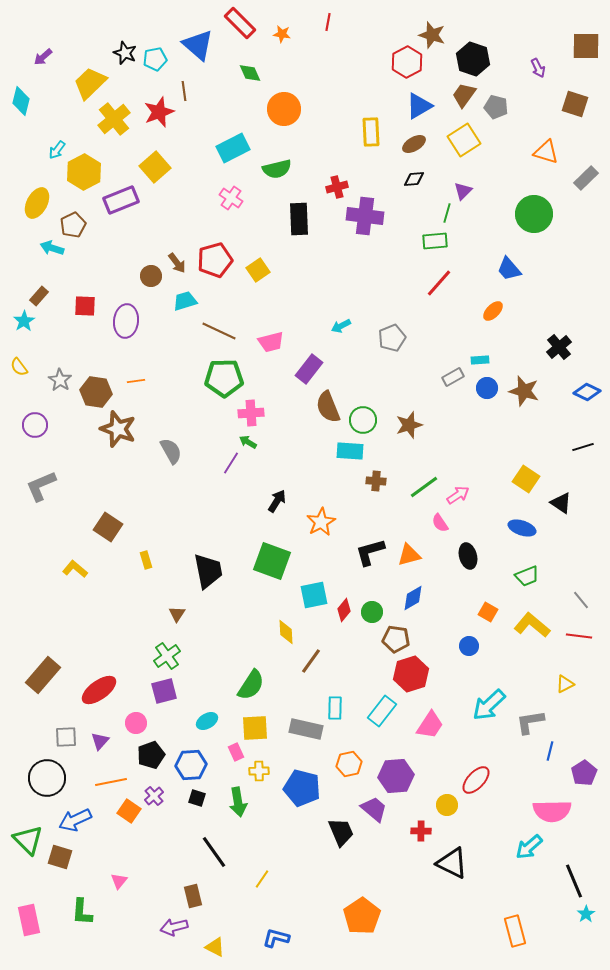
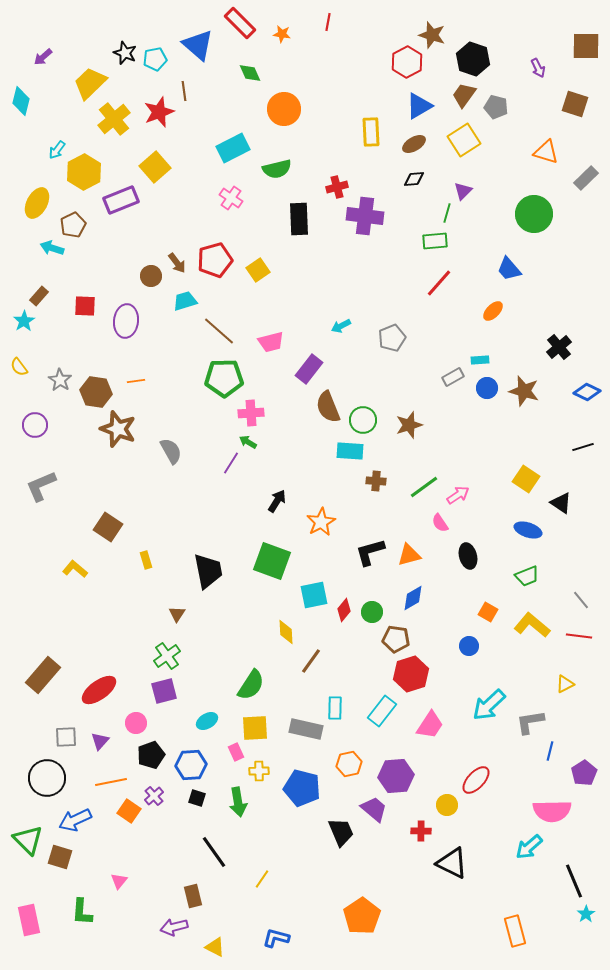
brown line at (219, 331): rotated 16 degrees clockwise
blue ellipse at (522, 528): moved 6 px right, 2 px down
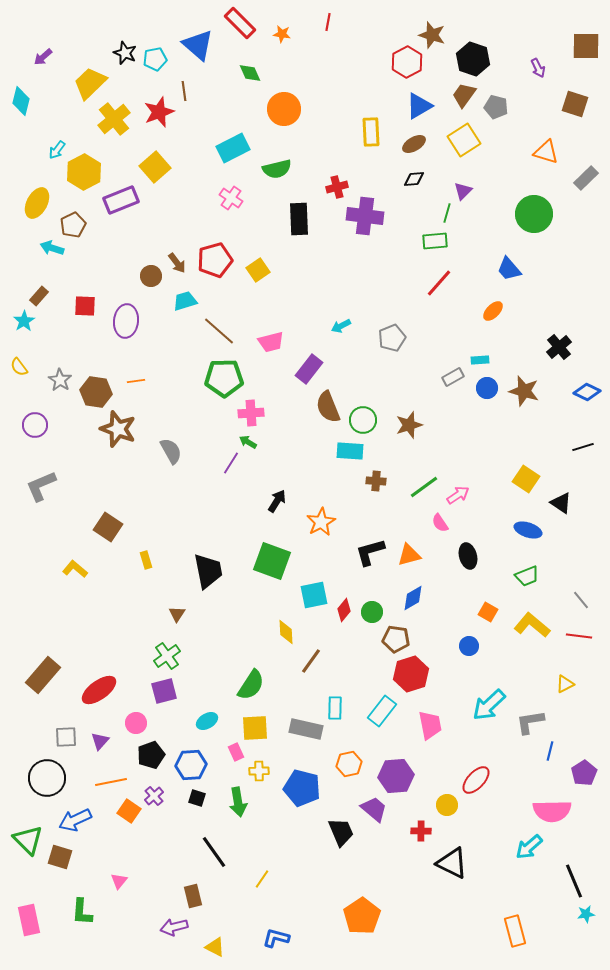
pink trapezoid at (430, 725): rotated 44 degrees counterclockwise
cyan star at (586, 914): rotated 24 degrees clockwise
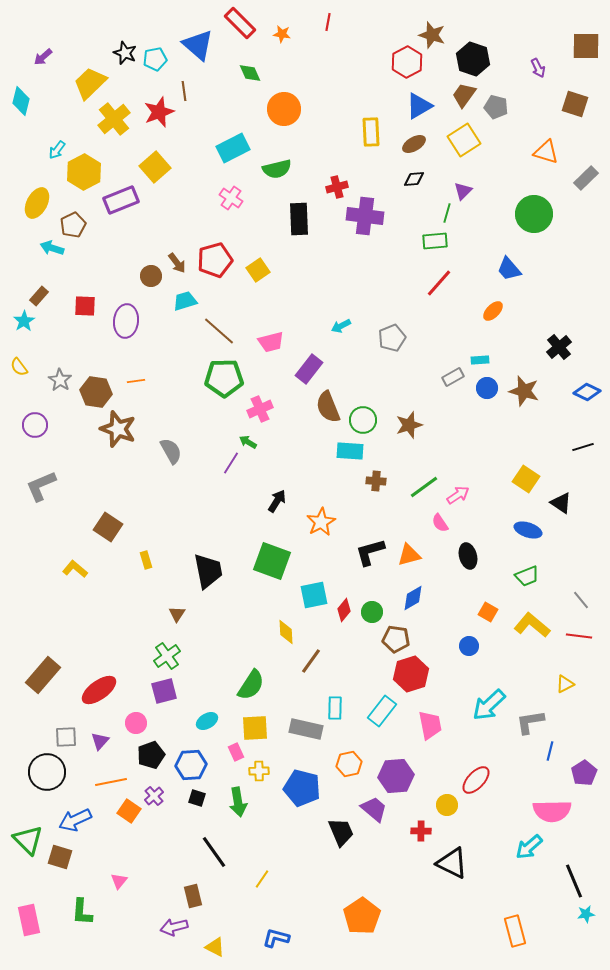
pink cross at (251, 413): moved 9 px right, 4 px up; rotated 20 degrees counterclockwise
black circle at (47, 778): moved 6 px up
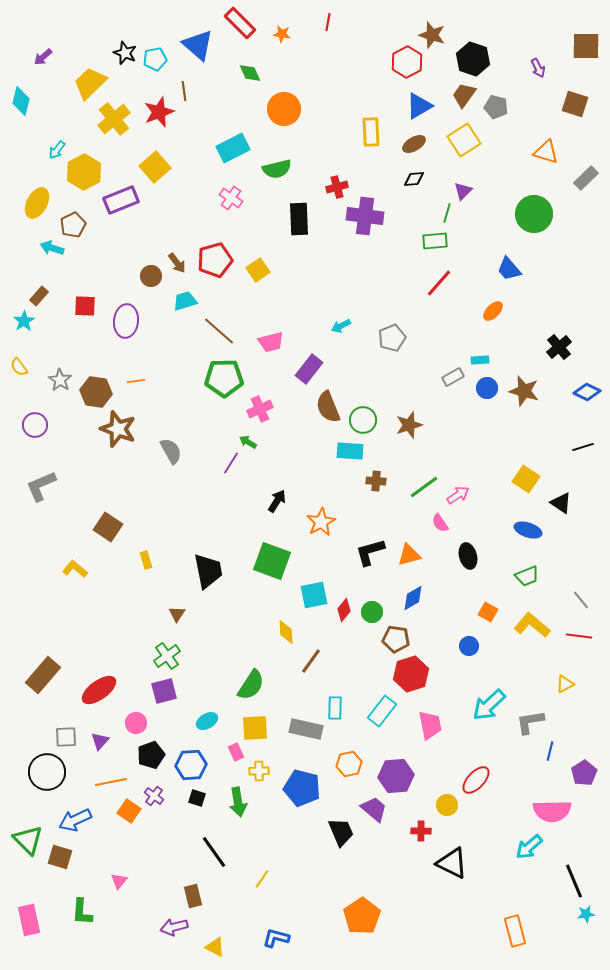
purple cross at (154, 796): rotated 12 degrees counterclockwise
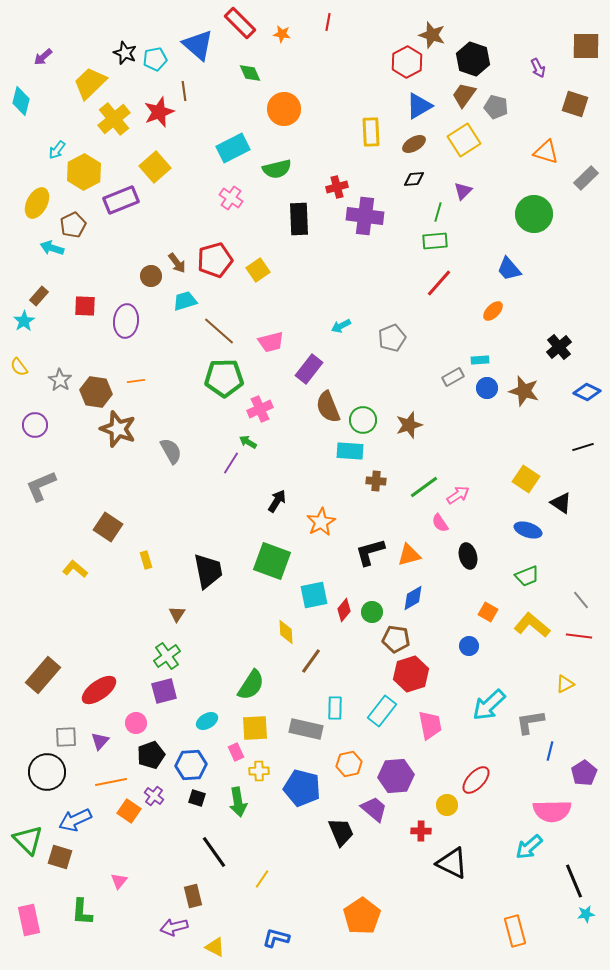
green line at (447, 213): moved 9 px left, 1 px up
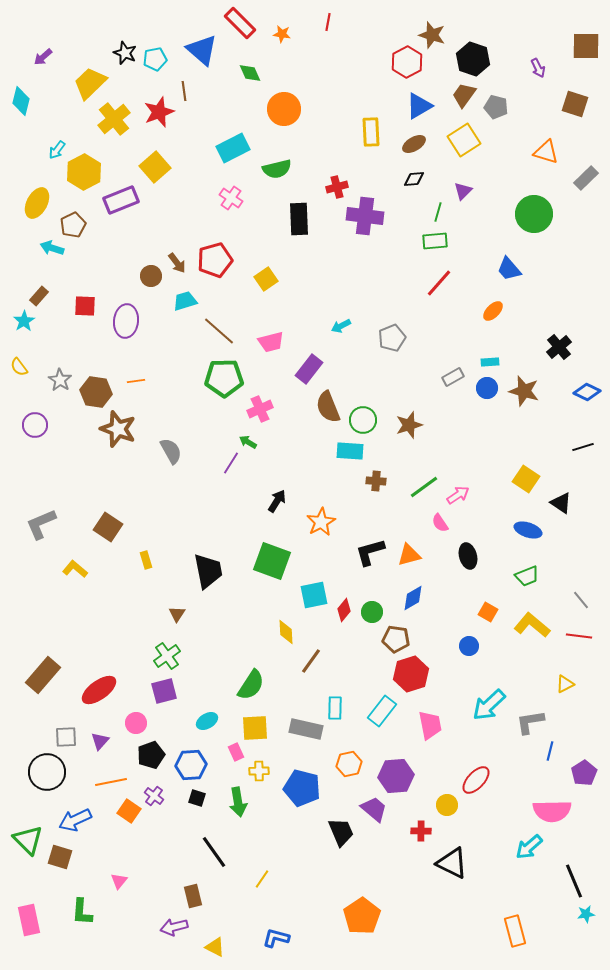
blue triangle at (198, 45): moved 4 px right, 5 px down
yellow square at (258, 270): moved 8 px right, 9 px down
cyan rectangle at (480, 360): moved 10 px right, 2 px down
gray L-shape at (41, 486): moved 38 px down
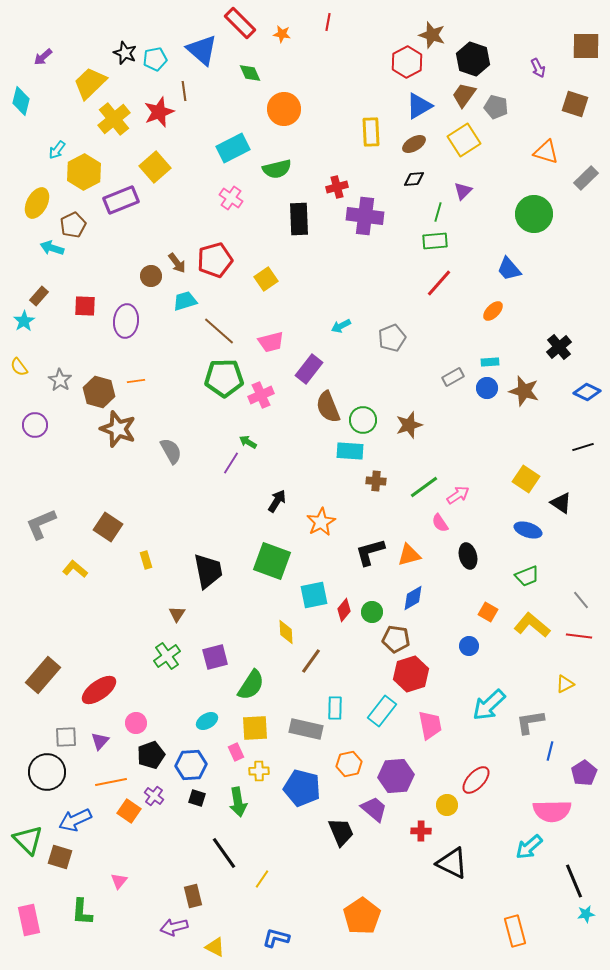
brown hexagon at (96, 392): moved 3 px right; rotated 8 degrees clockwise
pink cross at (260, 409): moved 1 px right, 14 px up
purple square at (164, 691): moved 51 px right, 34 px up
black line at (214, 852): moved 10 px right, 1 px down
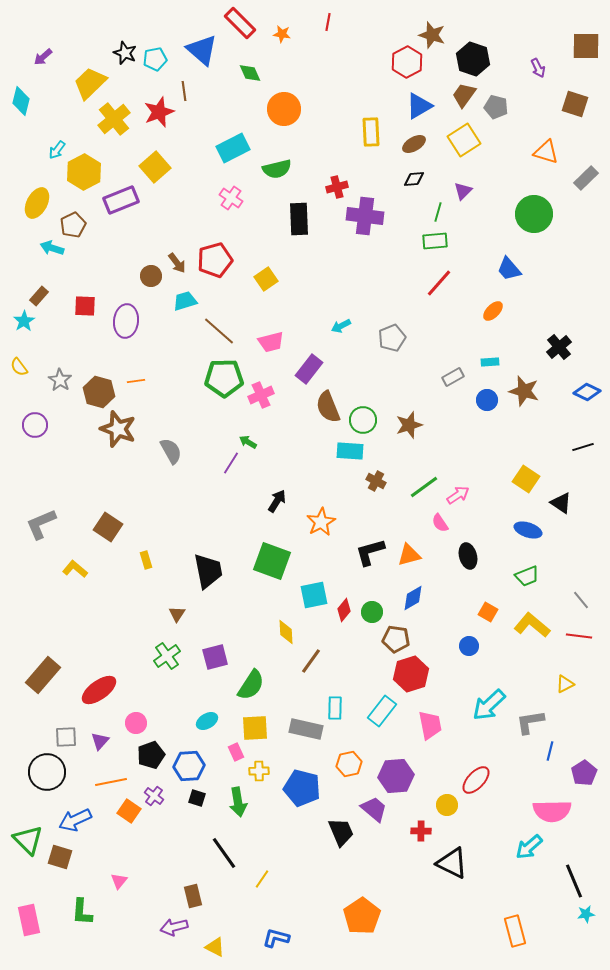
blue circle at (487, 388): moved 12 px down
brown cross at (376, 481): rotated 24 degrees clockwise
blue hexagon at (191, 765): moved 2 px left, 1 px down
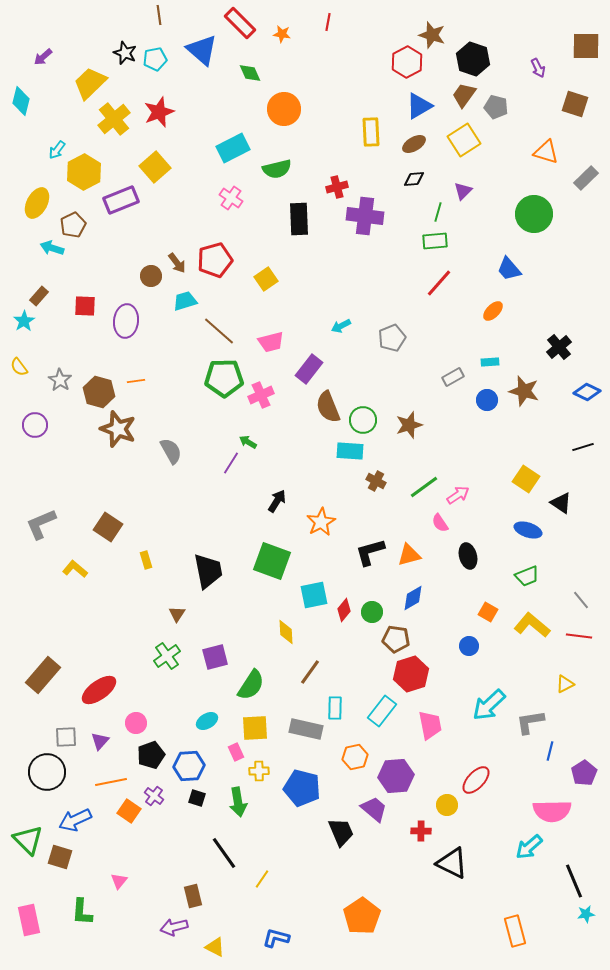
brown line at (184, 91): moved 25 px left, 76 px up
brown line at (311, 661): moved 1 px left, 11 px down
orange hexagon at (349, 764): moved 6 px right, 7 px up
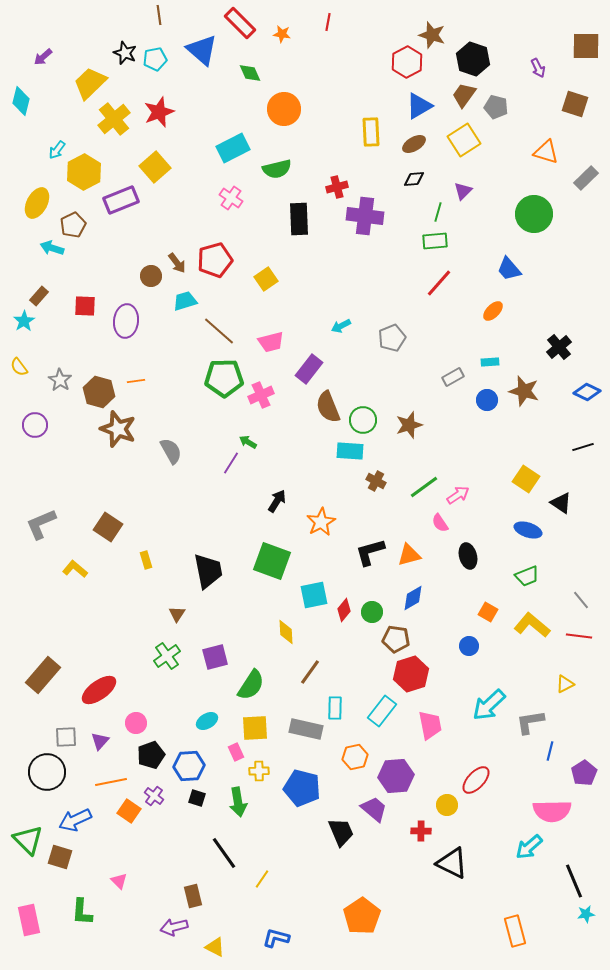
pink triangle at (119, 881): rotated 24 degrees counterclockwise
